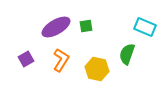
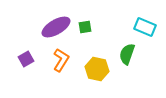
green square: moved 1 px left, 1 px down
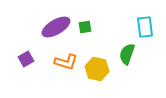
cyan rectangle: rotated 60 degrees clockwise
orange L-shape: moved 5 px right, 2 px down; rotated 75 degrees clockwise
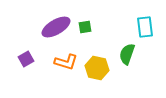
yellow hexagon: moved 1 px up
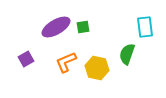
green square: moved 2 px left
orange L-shape: rotated 140 degrees clockwise
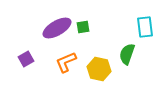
purple ellipse: moved 1 px right, 1 px down
yellow hexagon: moved 2 px right, 1 px down
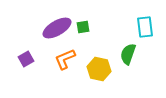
green semicircle: moved 1 px right
orange L-shape: moved 1 px left, 3 px up
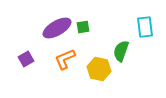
green semicircle: moved 7 px left, 3 px up
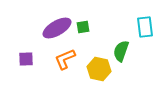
purple square: rotated 28 degrees clockwise
